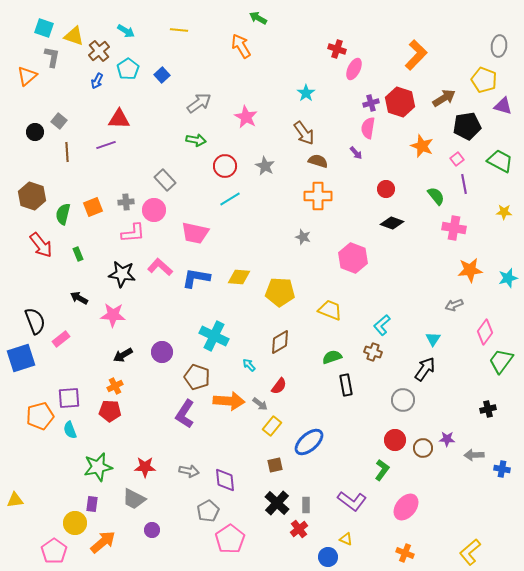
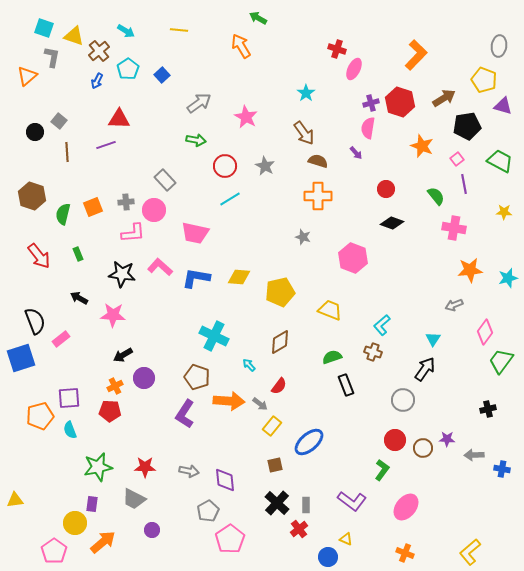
red arrow at (41, 245): moved 2 px left, 11 px down
yellow pentagon at (280, 292): rotated 16 degrees counterclockwise
purple circle at (162, 352): moved 18 px left, 26 px down
black rectangle at (346, 385): rotated 10 degrees counterclockwise
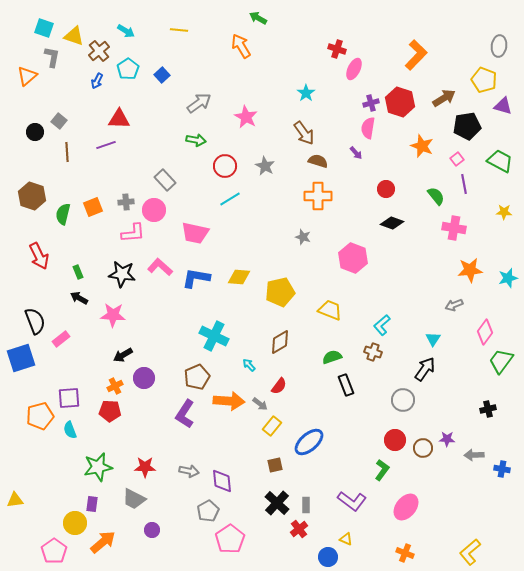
green rectangle at (78, 254): moved 18 px down
red arrow at (39, 256): rotated 12 degrees clockwise
brown pentagon at (197, 377): rotated 30 degrees clockwise
purple diamond at (225, 480): moved 3 px left, 1 px down
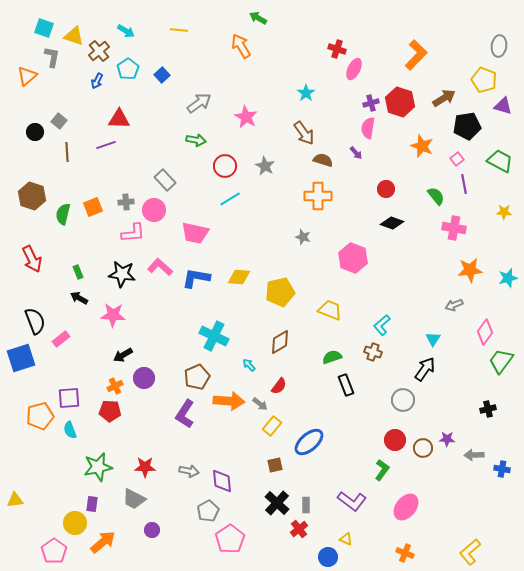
brown semicircle at (318, 161): moved 5 px right, 1 px up
red arrow at (39, 256): moved 7 px left, 3 px down
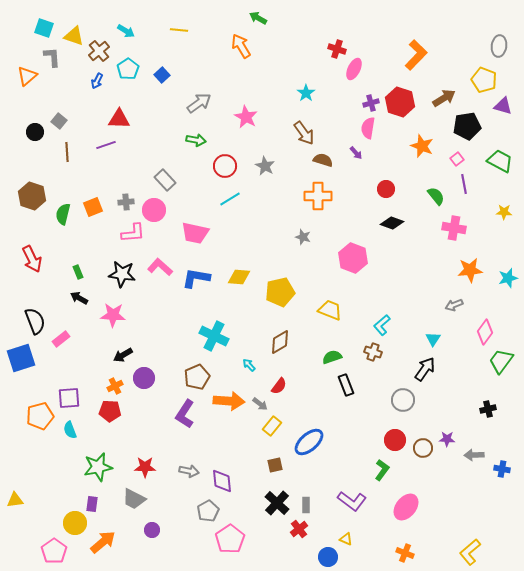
gray L-shape at (52, 57): rotated 15 degrees counterclockwise
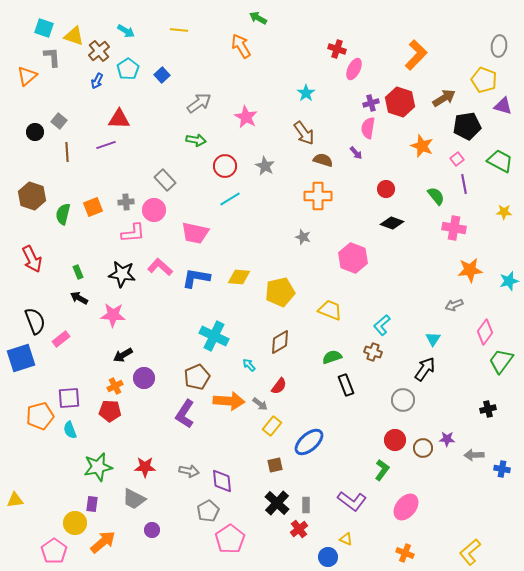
cyan star at (508, 278): moved 1 px right, 3 px down
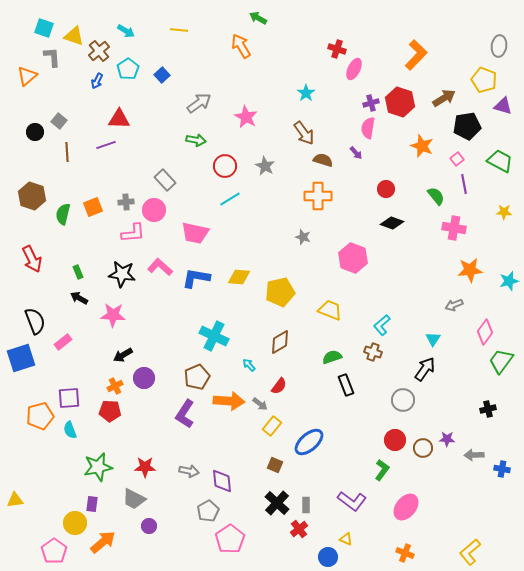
pink rectangle at (61, 339): moved 2 px right, 3 px down
brown square at (275, 465): rotated 35 degrees clockwise
purple circle at (152, 530): moved 3 px left, 4 px up
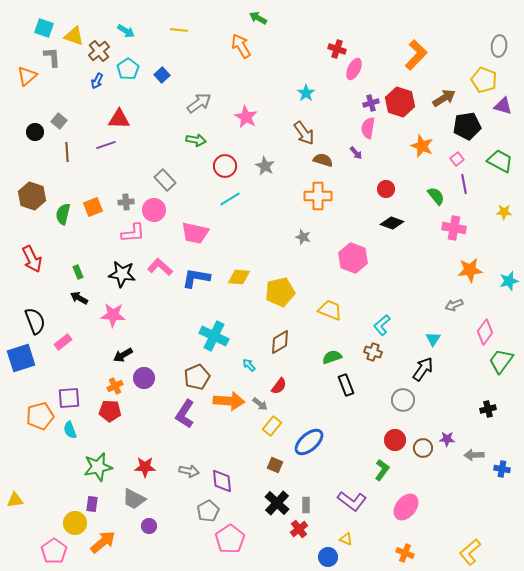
black arrow at (425, 369): moved 2 px left
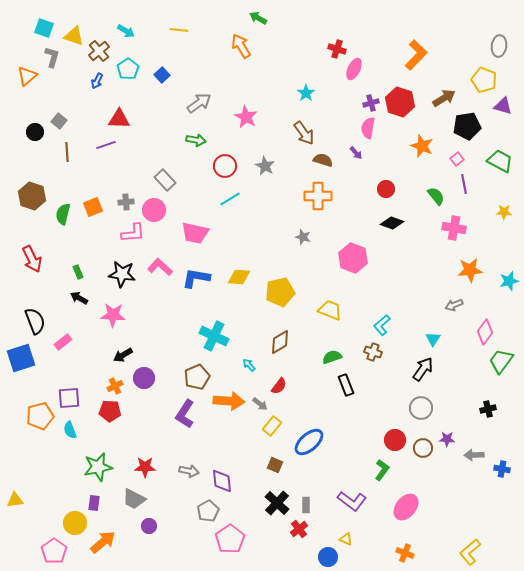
gray L-shape at (52, 57): rotated 20 degrees clockwise
gray circle at (403, 400): moved 18 px right, 8 px down
purple rectangle at (92, 504): moved 2 px right, 1 px up
